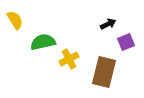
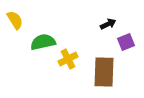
yellow cross: moved 1 px left
brown rectangle: rotated 12 degrees counterclockwise
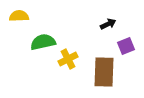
yellow semicircle: moved 4 px right, 4 px up; rotated 60 degrees counterclockwise
purple square: moved 4 px down
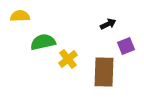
yellow semicircle: moved 1 px right
yellow cross: rotated 12 degrees counterclockwise
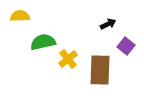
purple square: rotated 30 degrees counterclockwise
brown rectangle: moved 4 px left, 2 px up
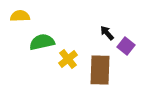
black arrow: moved 1 px left, 9 px down; rotated 105 degrees counterclockwise
green semicircle: moved 1 px left
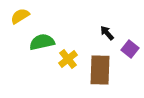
yellow semicircle: rotated 30 degrees counterclockwise
purple square: moved 4 px right, 3 px down
